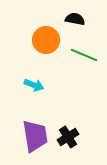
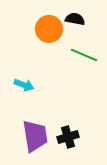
orange circle: moved 3 px right, 11 px up
cyan arrow: moved 10 px left
black cross: rotated 15 degrees clockwise
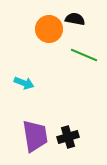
cyan arrow: moved 2 px up
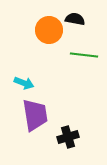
orange circle: moved 1 px down
green line: rotated 16 degrees counterclockwise
purple trapezoid: moved 21 px up
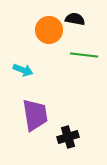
cyan arrow: moved 1 px left, 13 px up
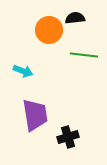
black semicircle: moved 1 px up; rotated 18 degrees counterclockwise
cyan arrow: moved 1 px down
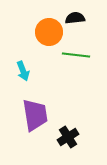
orange circle: moved 2 px down
green line: moved 8 px left
cyan arrow: rotated 48 degrees clockwise
black cross: rotated 15 degrees counterclockwise
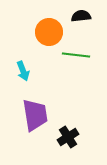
black semicircle: moved 6 px right, 2 px up
